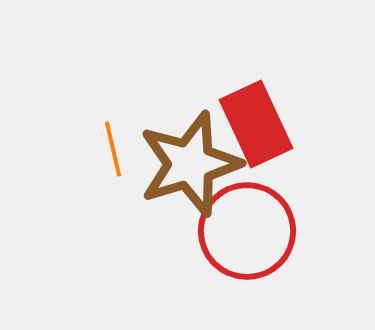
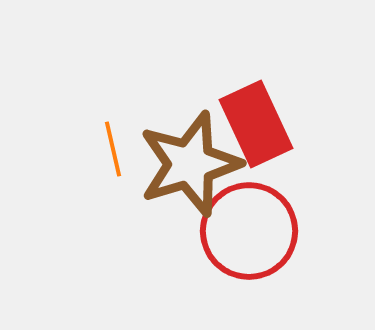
red circle: moved 2 px right
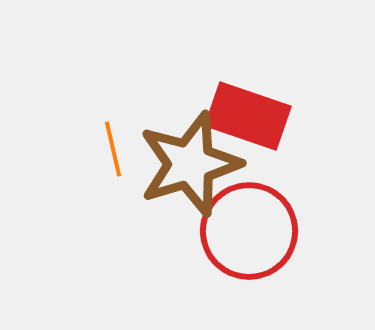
red rectangle: moved 8 px left, 8 px up; rotated 46 degrees counterclockwise
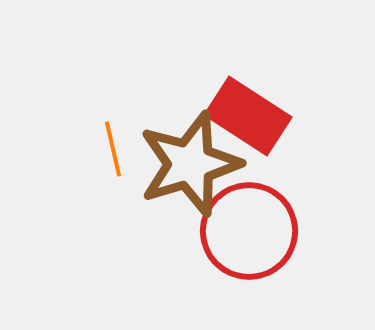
red rectangle: rotated 14 degrees clockwise
